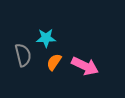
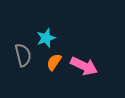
cyan star: rotated 18 degrees counterclockwise
pink arrow: moved 1 px left
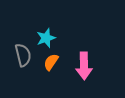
orange semicircle: moved 3 px left
pink arrow: rotated 64 degrees clockwise
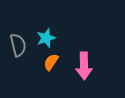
gray semicircle: moved 5 px left, 10 px up
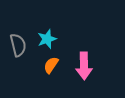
cyan star: moved 1 px right, 1 px down
orange semicircle: moved 3 px down
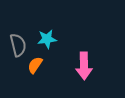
cyan star: rotated 12 degrees clockwise
orange semicircle: moved 16 px left
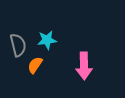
cyan star: moved 1 px down
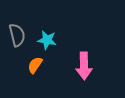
cyan star: rotated 18 degrees clockwise
gray semicircle: moved 1 px left, 10 px up
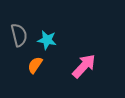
gray semicircle: moved 2 px right
pink arrow: rotated 136 degrees counterclockwise
